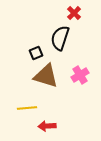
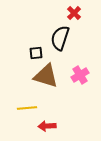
black square: rotated 16 degrees clockwise
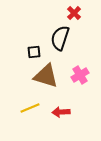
black square: moved 2 px left, 1 px up
yellow line: moved 3 px right; rotated 18 degrees counterclockwise
red arrow: moved 14 px right, 14 px up
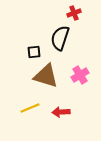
red cross: rotated 24 degrees clockwise
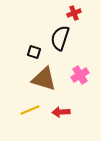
black square: rotated 24 degrees clockwise
brown triangle: moved 2 px left, 3 px down
yellow line: moved 2 px down
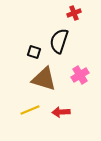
black semicircle: moved 1 px left, 3 px down
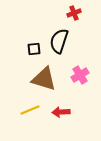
black square: moved 3 px up; rotated 24 degrees counterclockwise
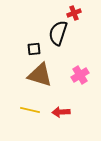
black semicircle: moved 1 px left, 8 px up
brown triangle: moved 4 px left, 4 px up
yellow line: rotated 36 degrees clockwise
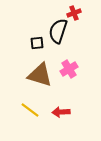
black semicircle: moved 2 px up
black square: moved 3 px right, 6 px up
pink cross: moved 11 px left, 6 px up
yellow line: rotated 24 degrees clockwise
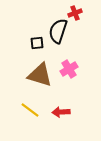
red cross: moved 1 px right
